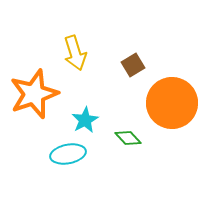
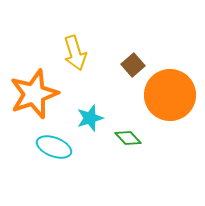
brown square: rotated 10 degrees counterclockwise
orange circle: moved 2 px left, 8 px up
cyan star: moved 5 px right, 2 px up; rotated 12 degrees clockwise
cyan ellipse: moved 14 px left, 7 px up; rotated 32 degrees clockwise
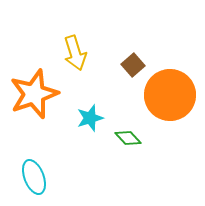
cyan ellipse: moved 20 px left, 30 px down; rotated 48 degrees clockwise
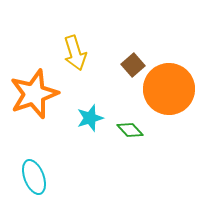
orange circle: moved 1 px left, 6 px up
green diamond: moved 2 px right, 8 px up
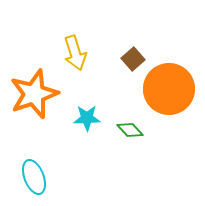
brown square: moved 6 px up
cyan star: moved 3 px left; rotated 16 degrees clockwise
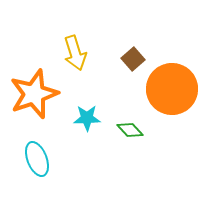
orange circle: moved 3 px right
cyan ellipse: moved 3 px right, 18 px up
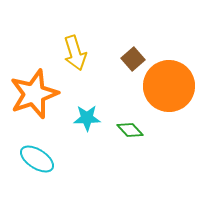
orange circle: moved 3 px left, 3 px up
cyan ellipse: rotated 36 degrees counterclockwise
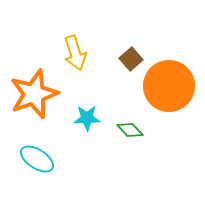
brown square: moved 2 px left
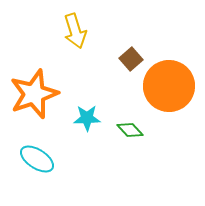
yellow arrow: moved 22 px up
